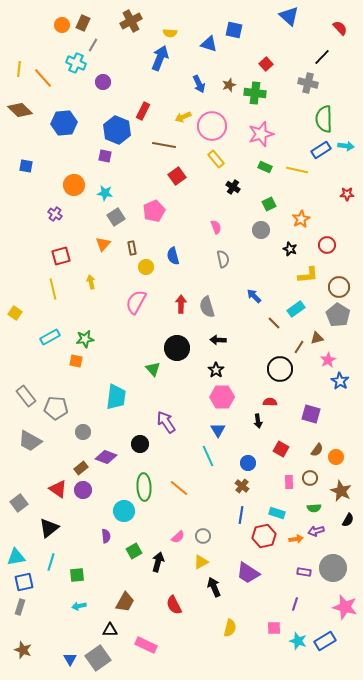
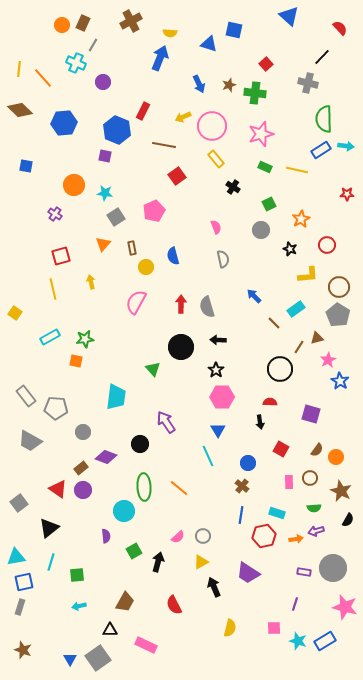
black circle at (177, 348): moved 4 px right, 1 px up
black arrow at (258, 421): moved 2 px right, 1 px down
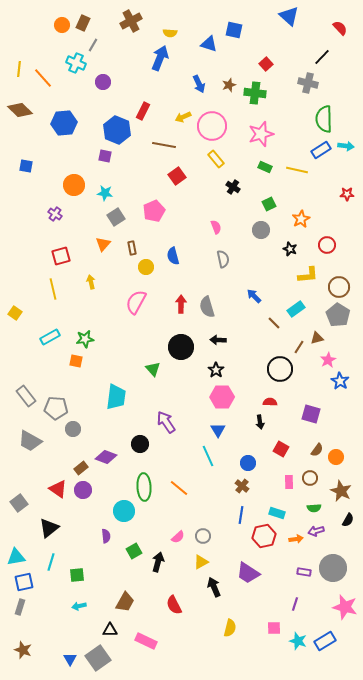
gray circle at (83, 432): moved 10 px left, 3 px up
pink rectangle at (146, 645): moved 4 px up
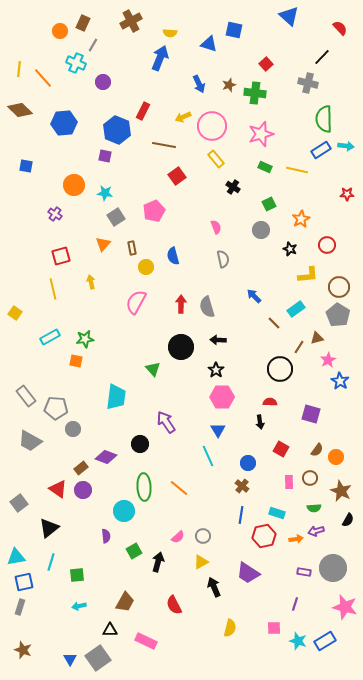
orange circle at (62, 25): moved 2 px left, 6 px down
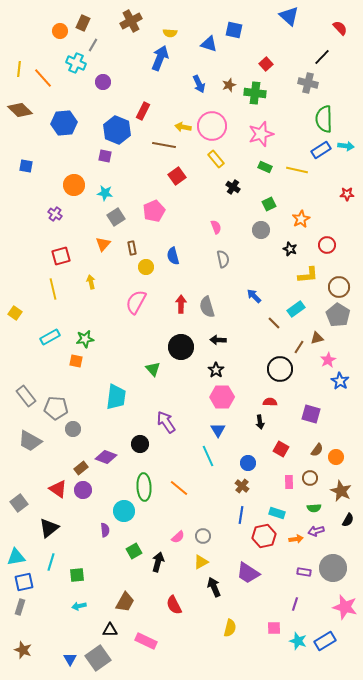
yellow arrow at (183, 117): moved 10 px down; rotated 35 degrees clockwise
purple semicircle at (106, 536): moved 1 px left, 6 px up
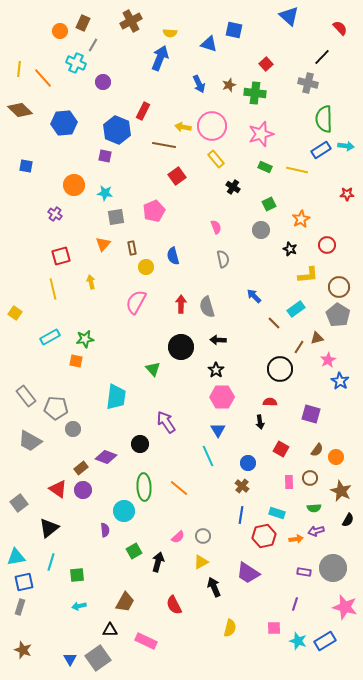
gray square at (116, 217): rotated 24 degrees clockwise
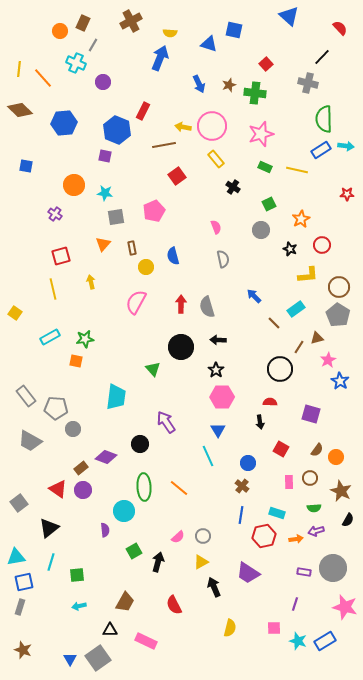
brown line at (164, 145): rotated 20 degrees counterclockwise
red circle at (327, 245): moved 5 px left
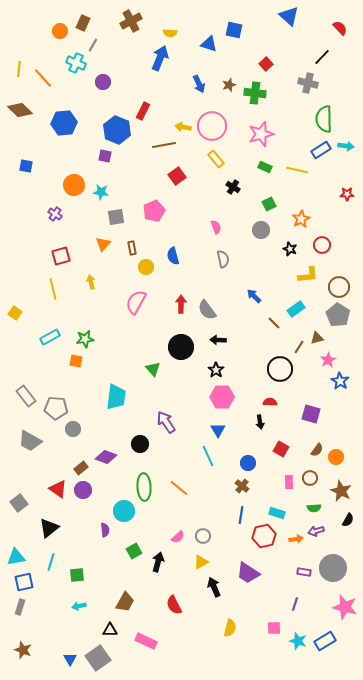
cyan star at (105, 193): moved 4 px left, 1 px up
gray semicircle at (207, 307): moved 3 px down; rotated 20 degrees counterclockwise
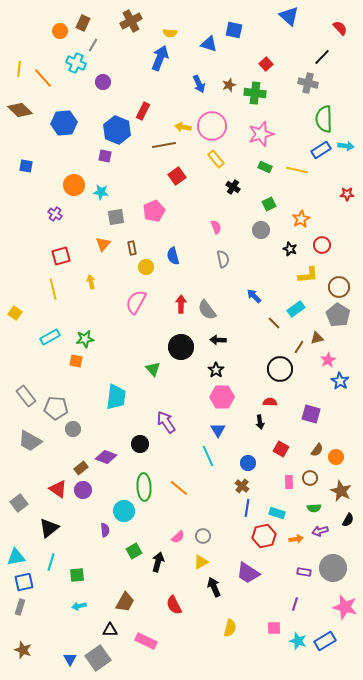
blue line at (241, 515): moved 6 px right, 7 px up
purple arrow at (316, 531): moved 4 px right
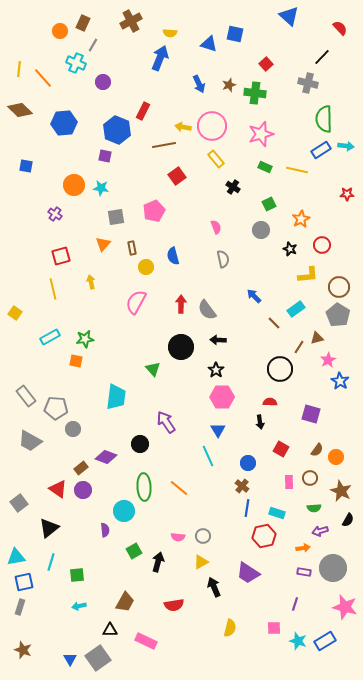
blue square at (234, 30): moved 1 px right, 4 px down
cyan star at (101, 192): moved 4 px up
pink semicircle at (178, 537): rotated 48 degrees clockwise
orange arrow at (296, 539): moved 7 px right, 9 px down
red semicircle at (174, 605): rotated 72 degrees counterclockwise
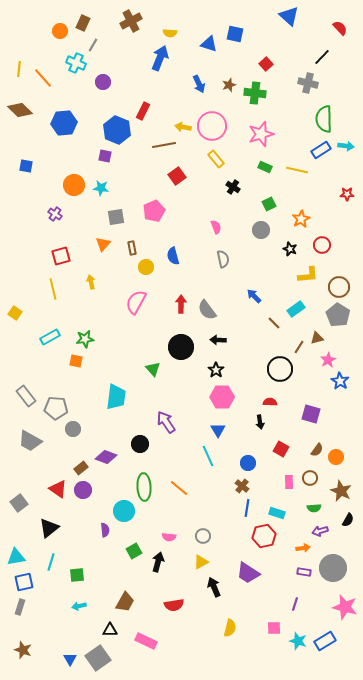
pink semicircle at (178, 537): moved 9 px left
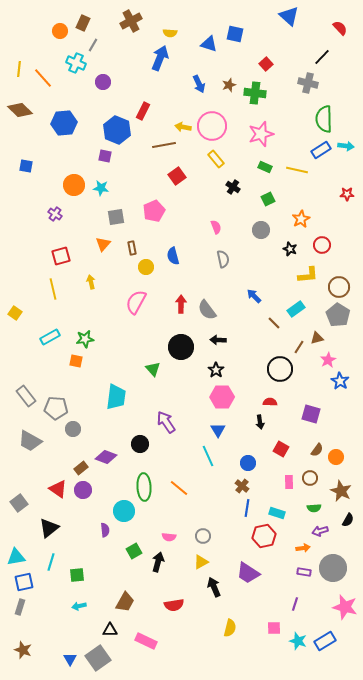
green square at (269, 204): moved 1 px left, 5 px up
